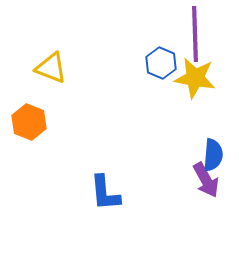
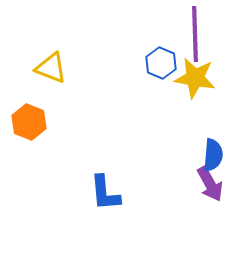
purple arrow: moved 4 px right, 4 px down
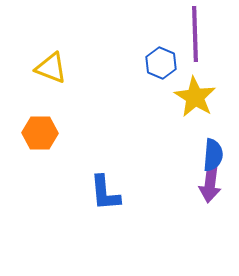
yellow star: moved 19 px down; rotated 21 degrees clockwise
orange hexagon: moved 11 px right, 11 px down; rotated 20 degrees counterclockwise
purple arrow: rotated 36 degrees clockwise
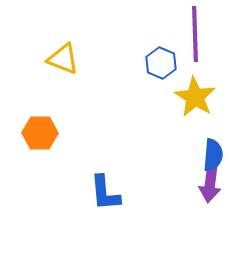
yellow triangle: moved 12 px right, 9 px up
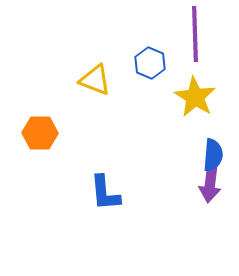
yellow triangle: moved 32 px right, 21 px down
blue hexagon: moved 11 px left
